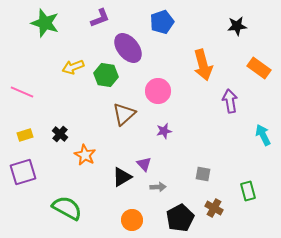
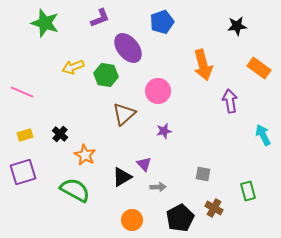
green semicircle: moved 8 px right, 18 px up
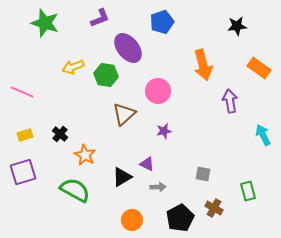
purple triangle: moved 3 px right; rotated 21 degrees counterclockwise
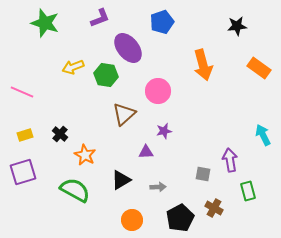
purple arrow: moved 59 px down
purple triangle: moved 1 px left, 12 px up; rotated 28 degrees counterclockwise
black triangle: moved 1 px left, 3 px down
